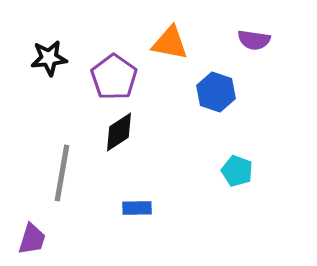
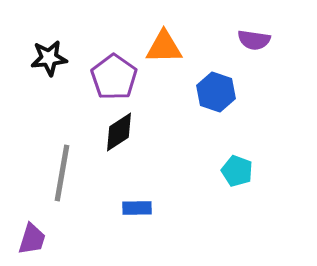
orange triangle: moved 6 px left, 4 px down; rotated 12 degrees counterclockwise
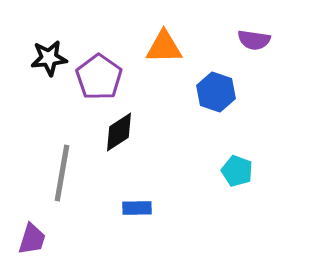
purple pentagon: moved 15 px left
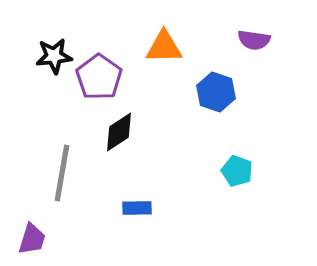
black star: moved 5 px right, 2 px up
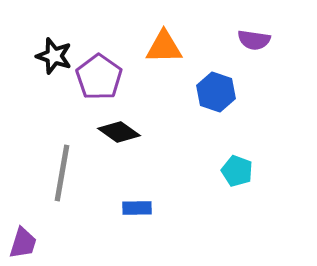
black star: rotated 24 degrees clockwise
black diamond: rotated 69 degrees clockwise
purple trapezoid: moved 9 px left, 4 px down
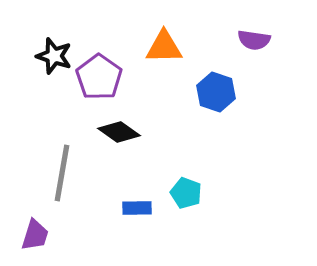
cyan pentagon: moved 51 px left, 22 px down
purple trapezoid: moved 12 px right, 8 px up
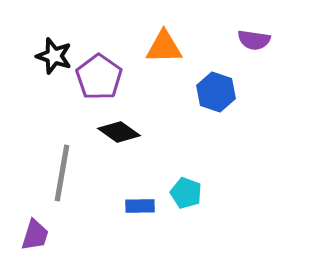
blue rectangle: moved 3 px right, 2 px up
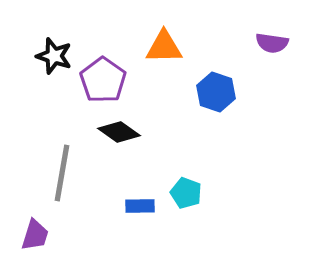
purple semicircle: moved 18 px right, 3 px down
purple pentagon: moved 4 px right, 3 px down
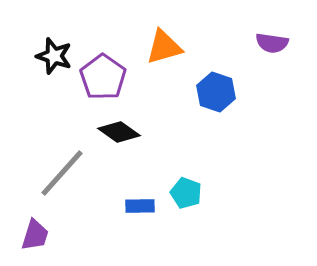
orange triangle: rotated 15 degrees counterclockwise
purple pentagon: moved 3 px up
gray line: rotated 32 degrees clockwise
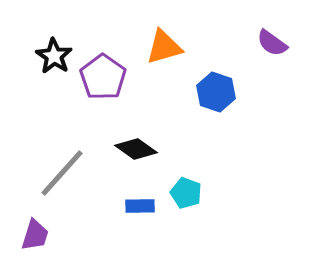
purple semicircle: rotated 28 degrees clockwise
black star: rotated 15 degrees clockwise
black diamond: moved 17 px right, 17 px down
